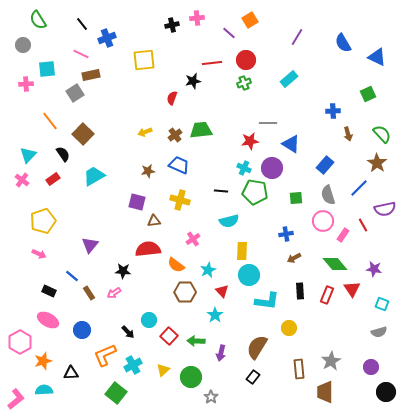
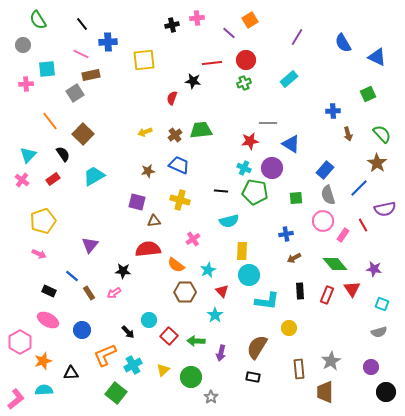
blue cross at (107, 38): moved 1 px right, 4 px down; rotated 18 degrees clockwise
black star at (193, 81): rotated 21 degrees clockwise
blue rectangle at (325, 165): moved 5 px down
black rectangle at (253, 377): rotated 64 degrees clockwise
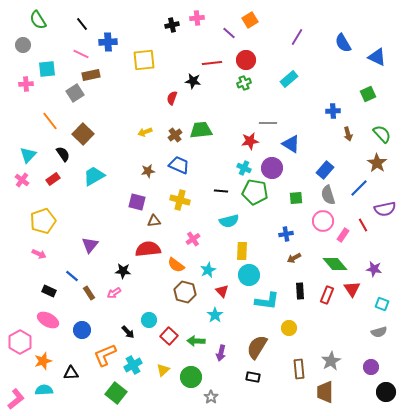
brown hexagon at (185, 292): rotated 15 degrees clockwise
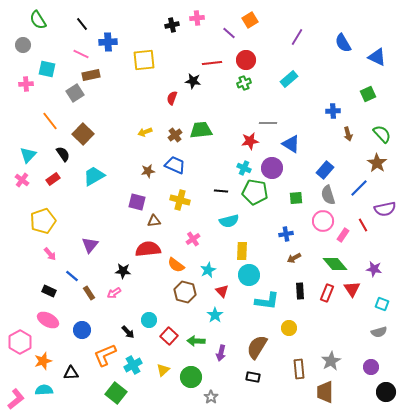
cyan square at (47, 69): rotated 18 degrees clockwise
blue trapezoid at (179, 165): moved 4 px left
pink arrow at (39, 254): moved 11 px right; rotated 24 degrees clockwise
red rectangle at (327, 295): moved 2 px up
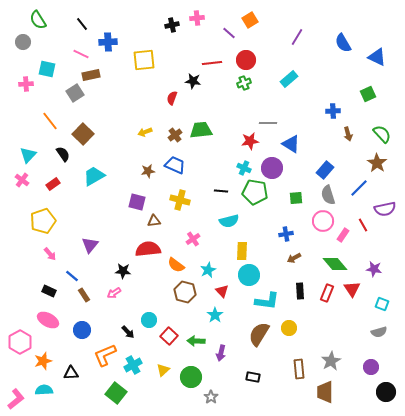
gray circle at (23, 45): moved 3 px up
red rectangle at (53, 179): moved 5 px down
brown rectangle at (89, 293): moved 5 px left, 2 px down
brown semicircle at (257, 347): moved 2 px right, 13 px up
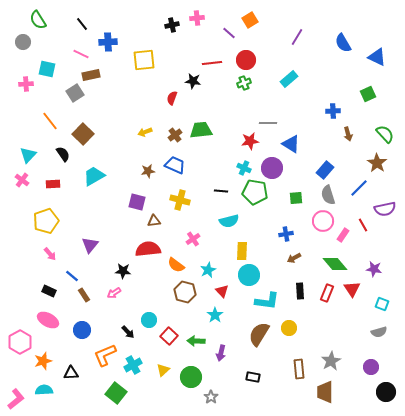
green semicircle at (382, 134): moved 3 px right
red rectangle at (53, 184): rotated 32 degrees clockwise
yellow pentagon at (43, 221): moved 3 px right
